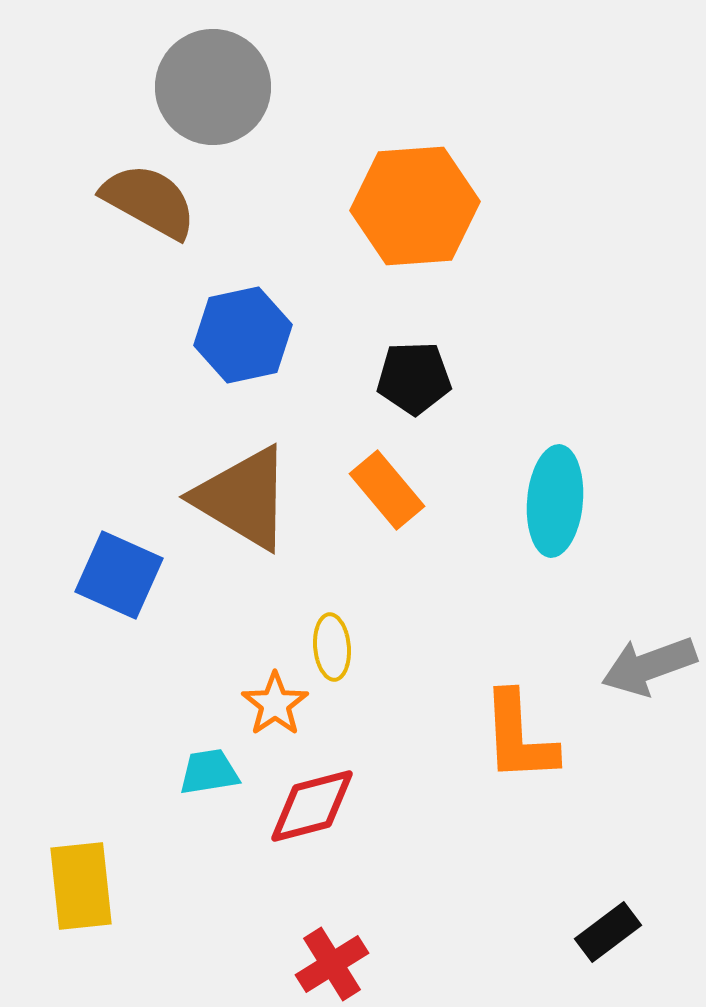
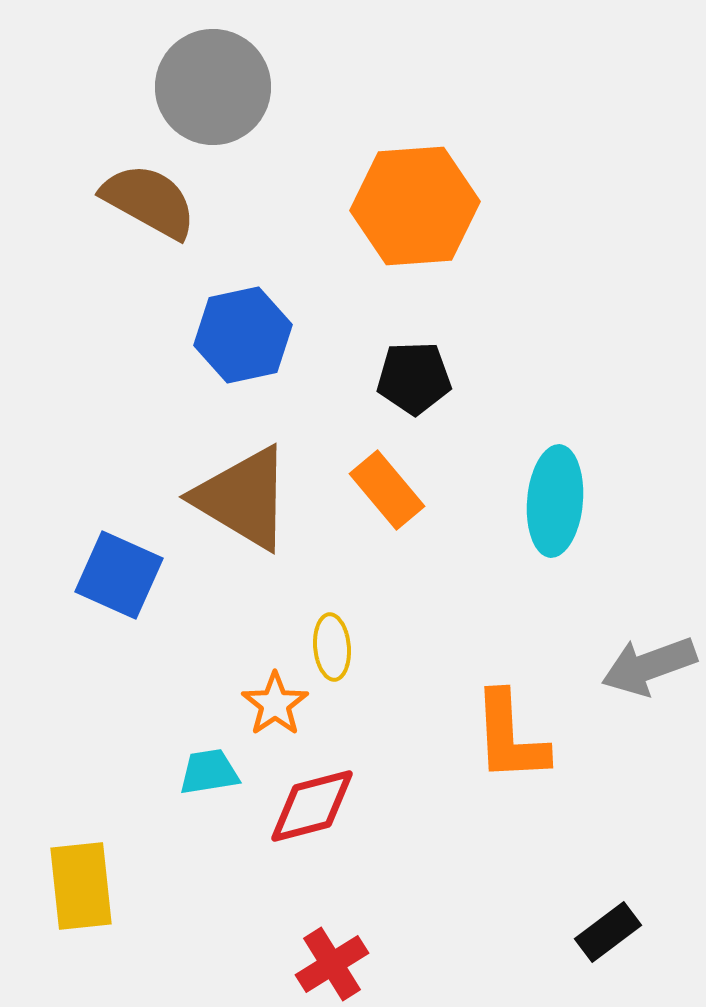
orange L-shape: moved 9 px left
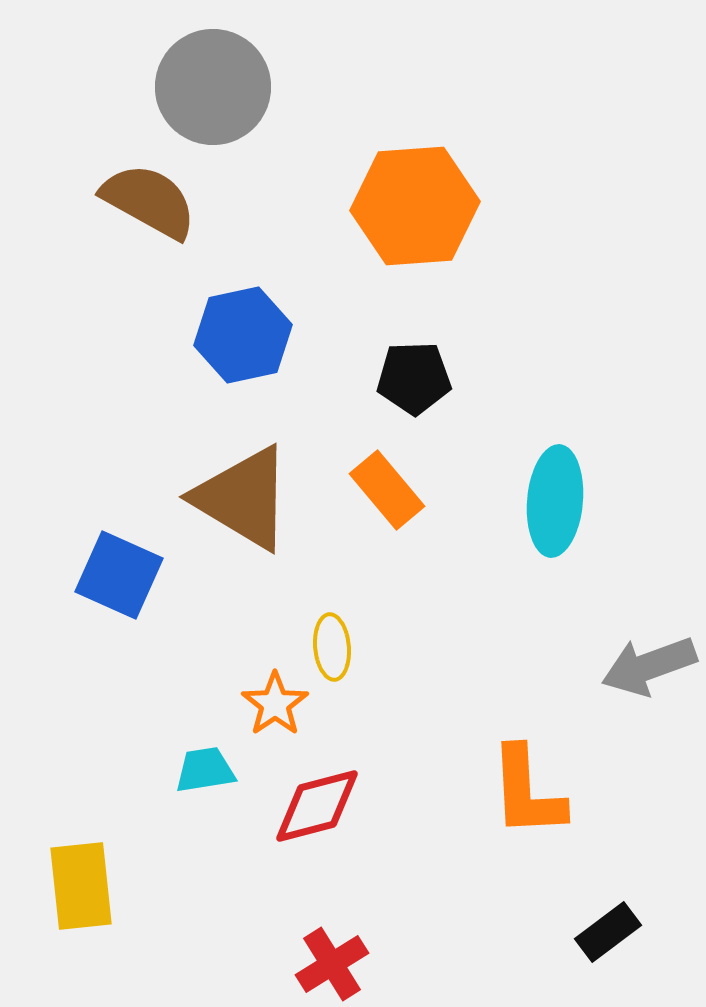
orange L-shape: moved 17 px right, 55 px down
cyan trapezoid: moved 4 px left, 2 px up
red diamond: moved 5 px right
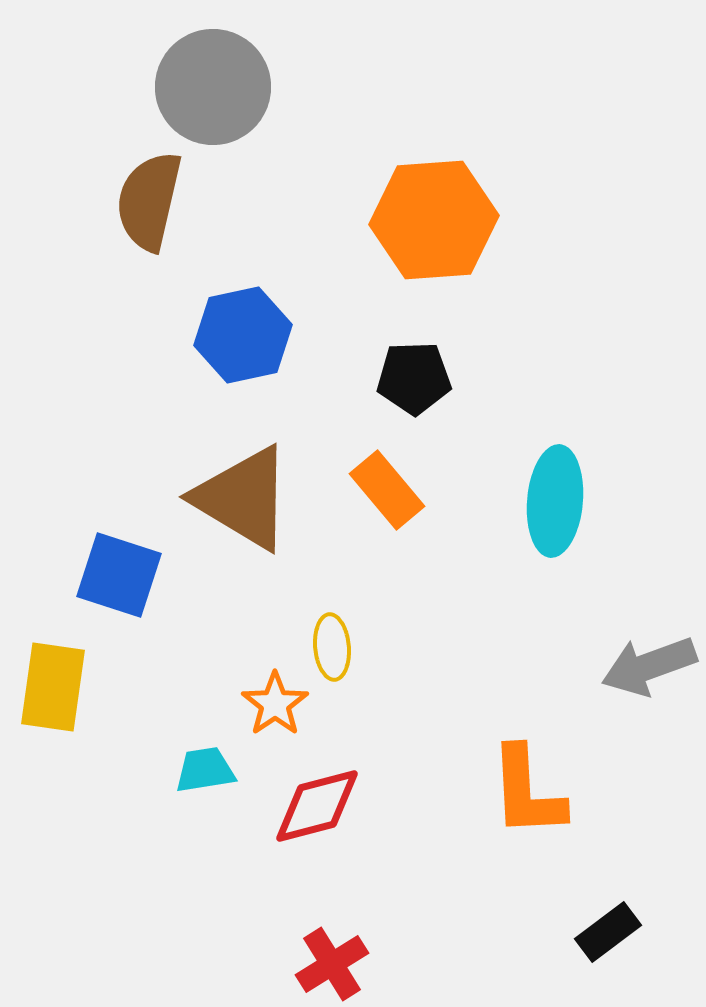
brown semicircle: rotated 106 degrees counterclockwise
orange hexagon: moved 19 px right, 14 px down
blue square: rotated 6 degrees counterclockwise
yellow rectangle: moved 28 px left, 199 px up; rotated 14 degrees clockwise
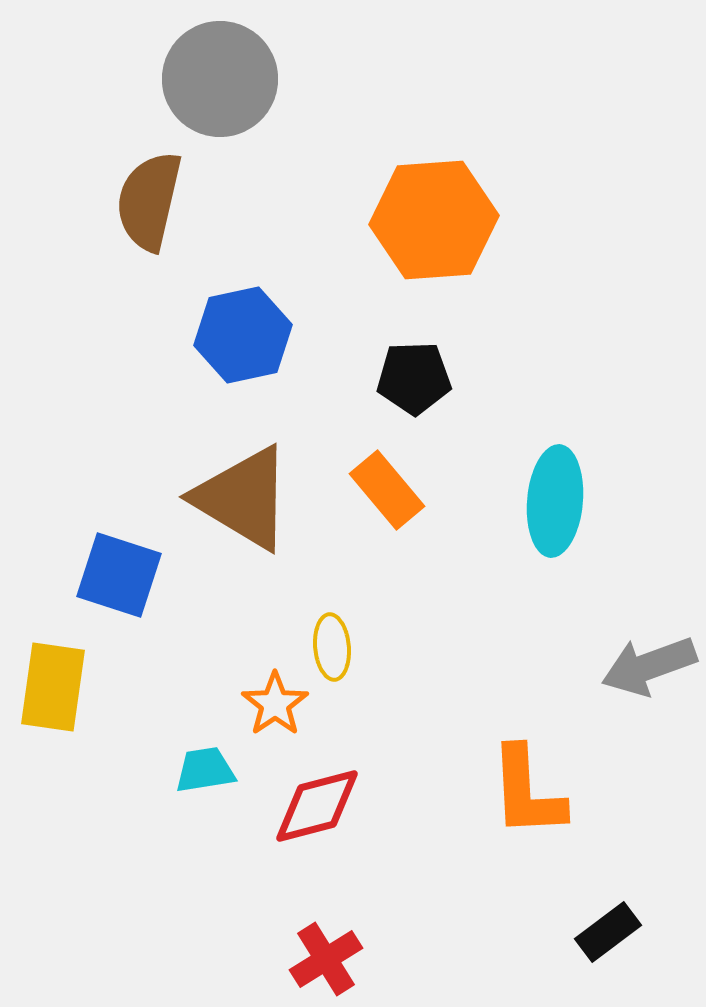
gray circle: moved 7 px right, 8 px up
red cross: moved 6 px left, 5 px up
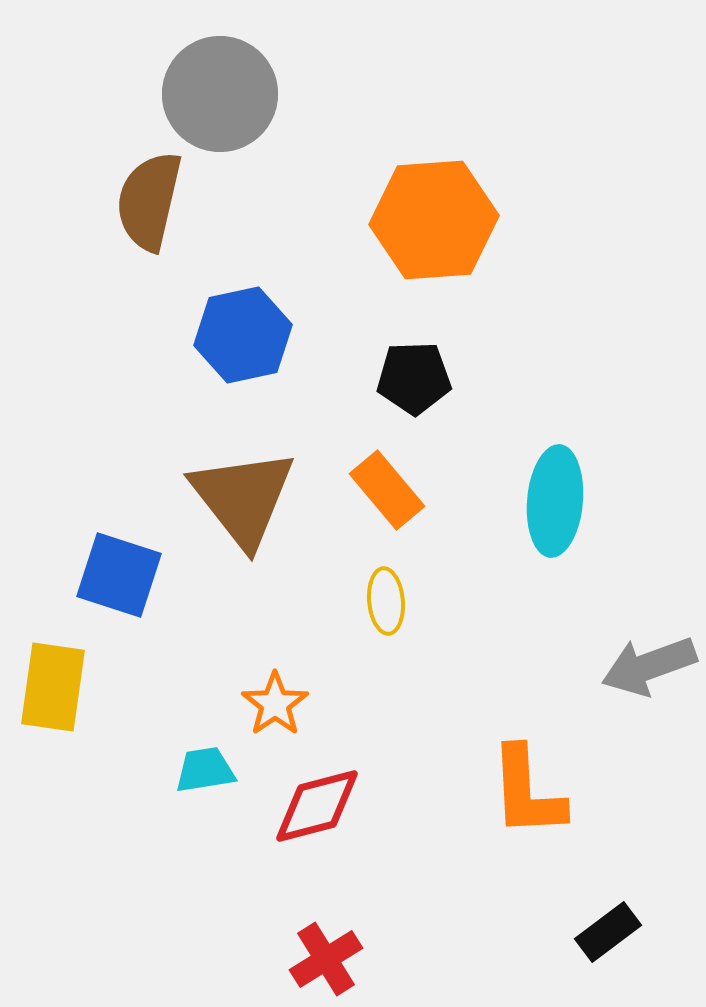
gray circle: moved 15 px down
brown triangle: rotated 21 degrees clockwise
yellow ellipse: moved 54 px right, 46 px up
